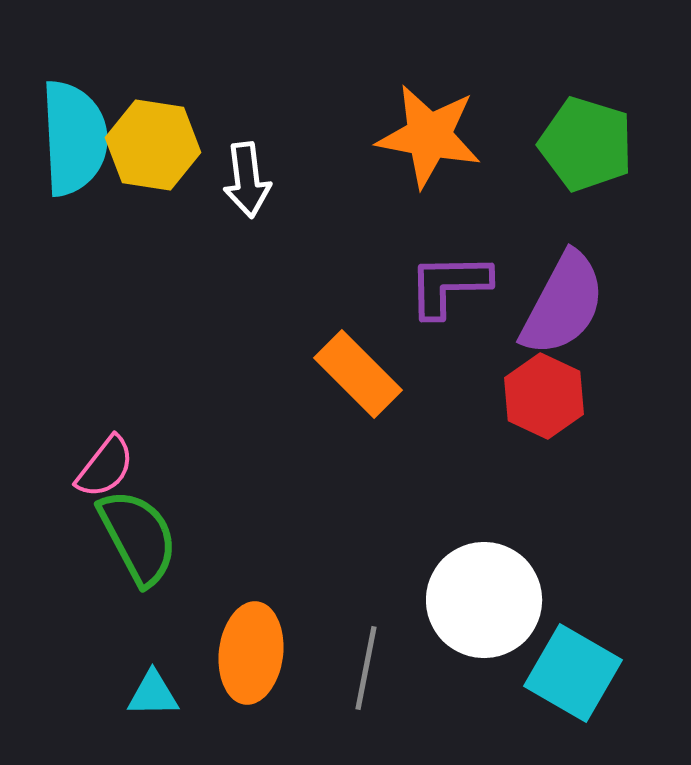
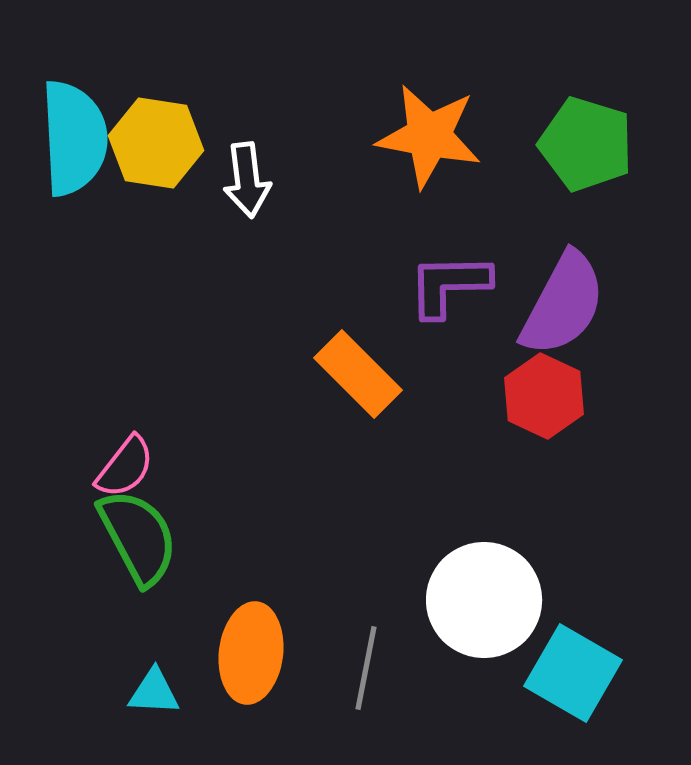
yellow hexagon: moved 3 px right, 2 px up
pink semicircle: moved 20 px right
cyan triangle: moved 1 px right, 2 px up; rotated 4 degrees clockwise
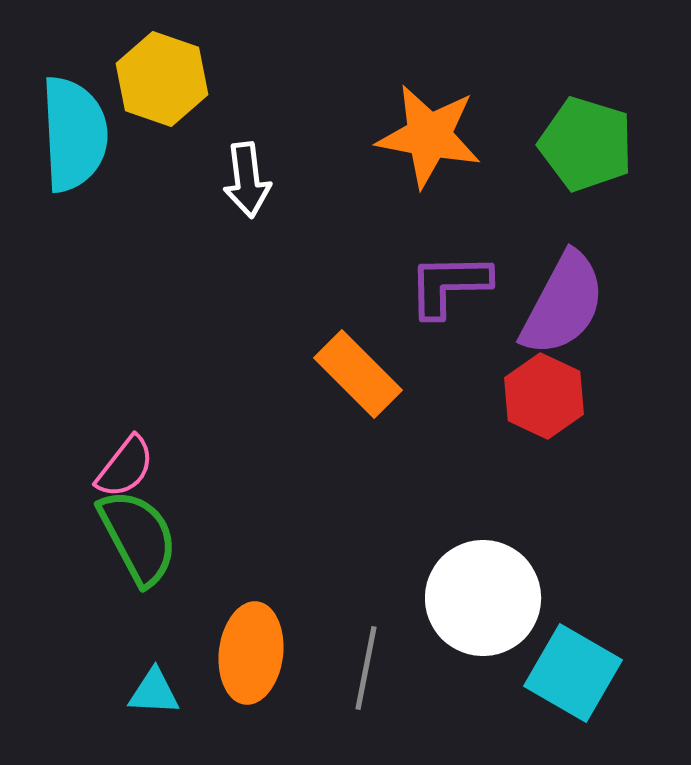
cyan semicircle: moved 4 px up
yellow hexagon: moved 6 px right, 64 px up; rotated 10 degrees clockwise
white circle: moved 1 px left, 2 px up
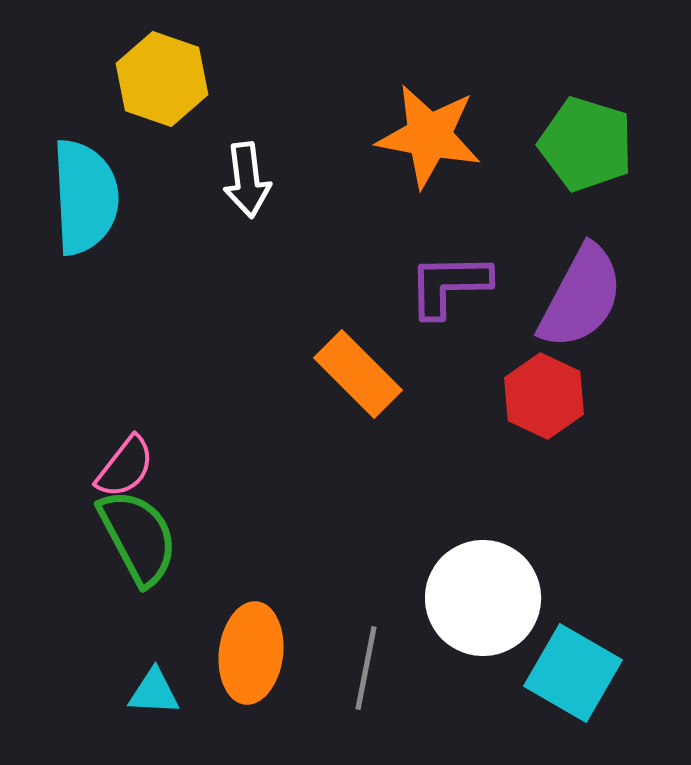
cyan semicircle: moved 11 px right, 63 px down
purple semicircle: moved 18 px right, 7 px up
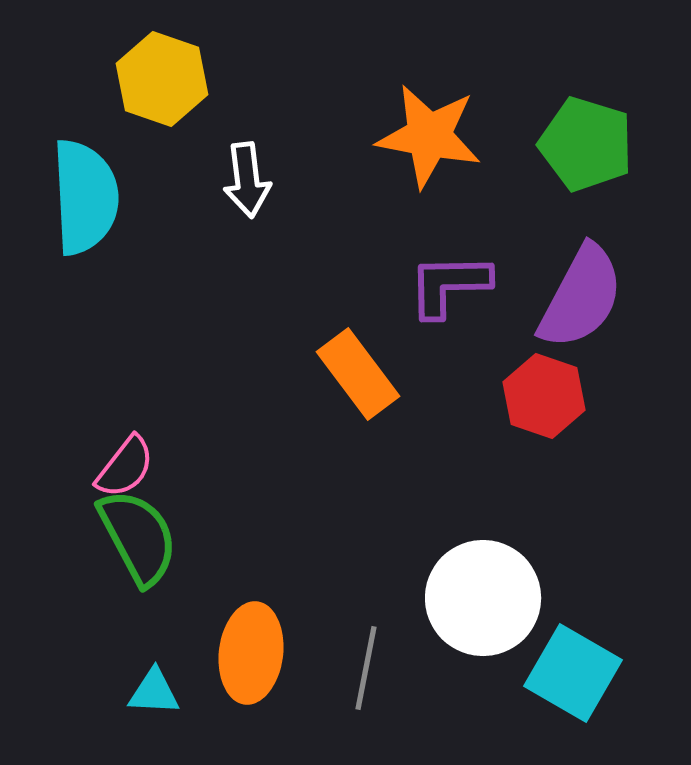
orange rectangle: rotated 8 degrees clockwise
red hexagon: rotated 6 degrees counterclockwise
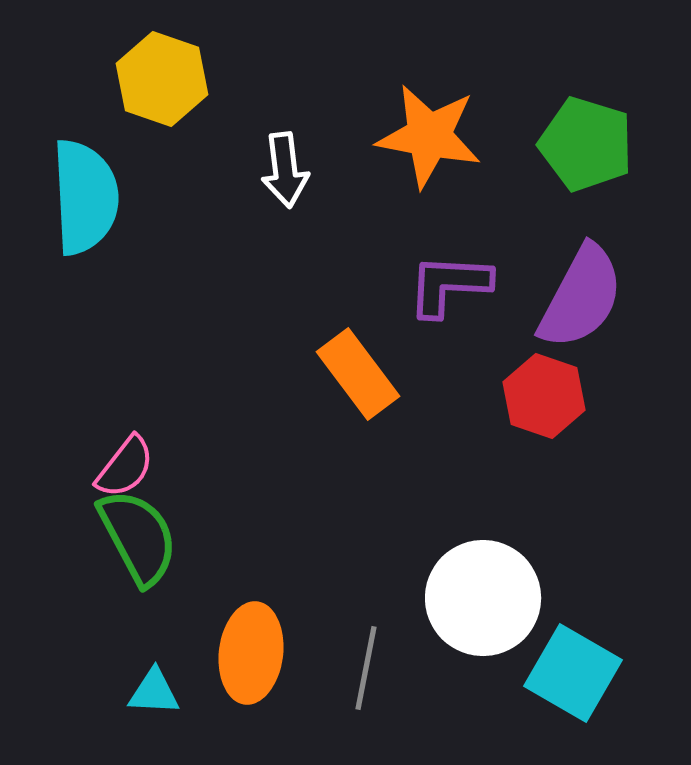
white arrow: moved 38 px right, 10 px up
purple L-shape: rotated 4 degrees clockwise
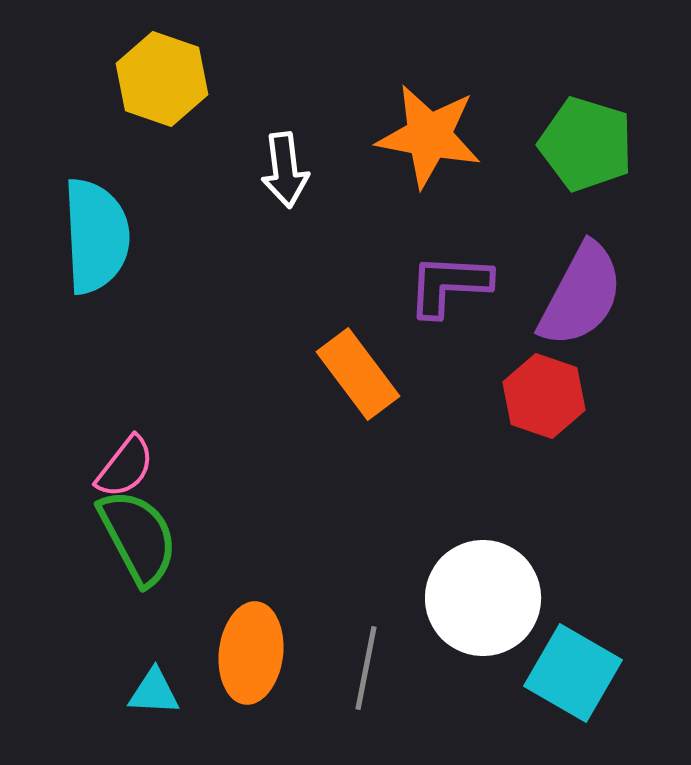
cyan semicircle: moved 11 px right, 39 px down
purple semicircle: moved 2 px up
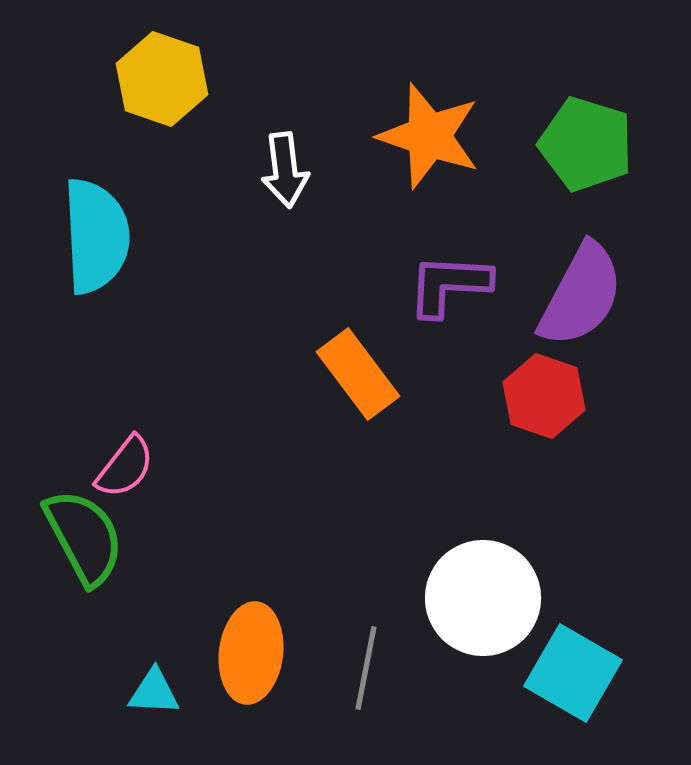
orange star: rotated 8 degrees clockwise
green semicircle: moved 54 px left
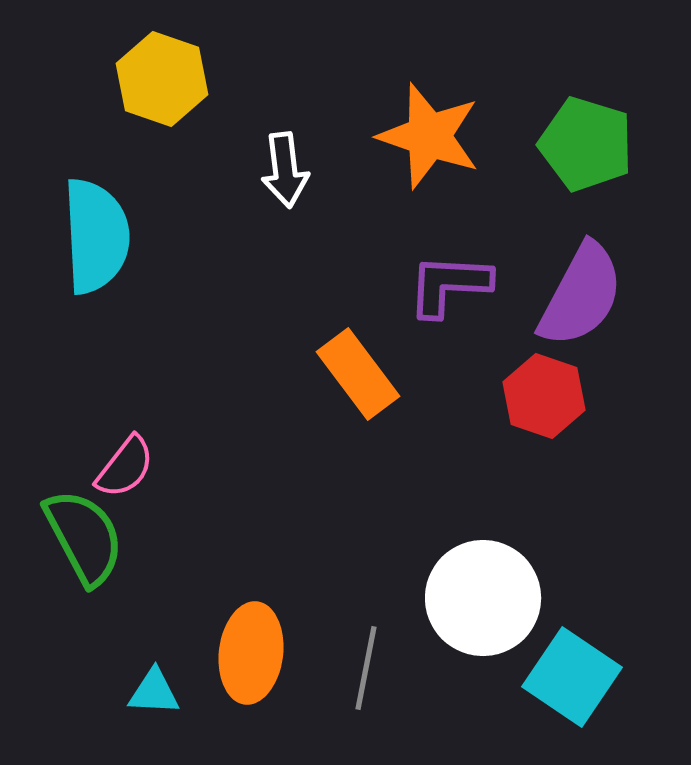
cyan square: moved 1 px left, 4 px down; rotated 4 degrees clockwise
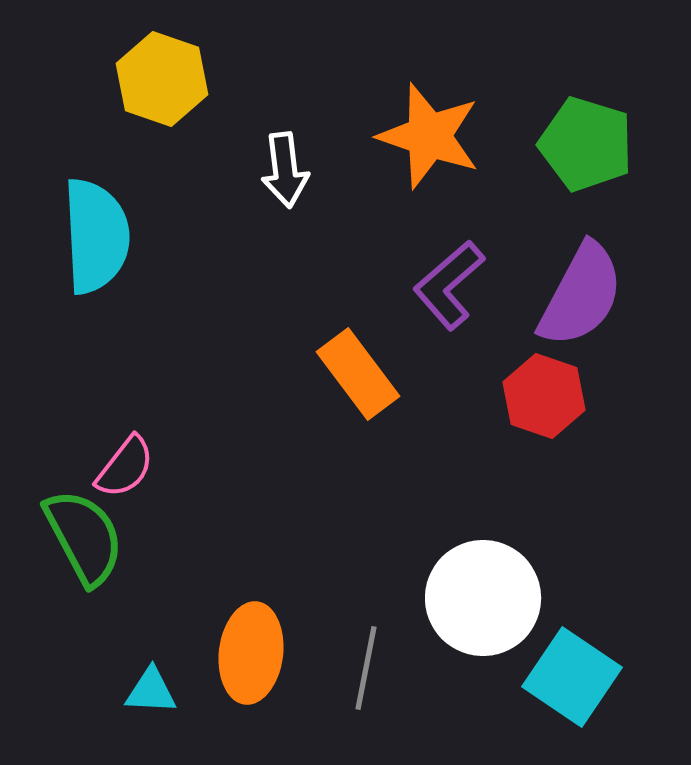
purple L-shape: rotated 44 degrees counterclockwise
cyan triangle: moved 3 px left, 1 px up
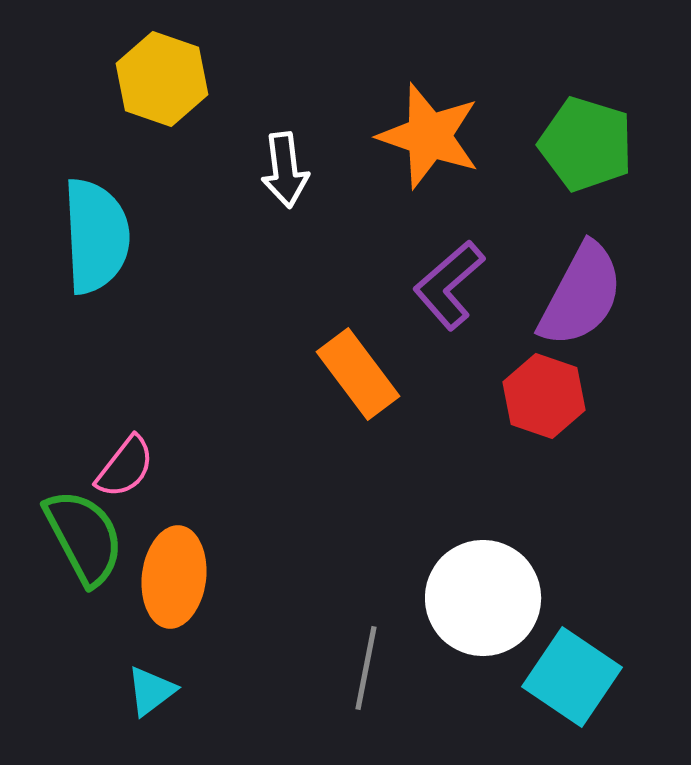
orange ellipse: moved 77 px left, 76 px up
cyan triangle: rotated 40 degrees counterclockwise
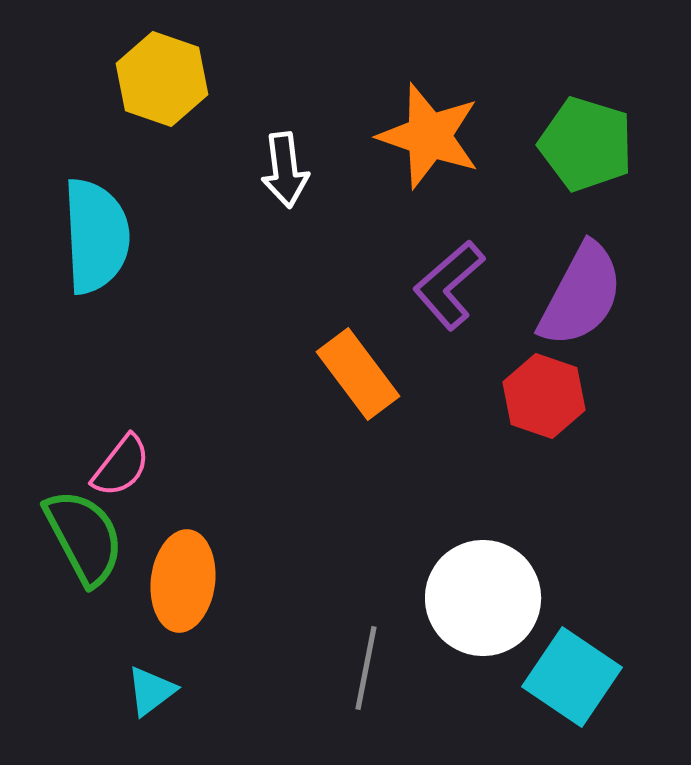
pink semicircle: moved 4 px left, 1 px up
orange ellipse: moved 9 px right, 4 px down
